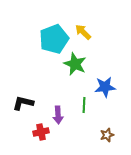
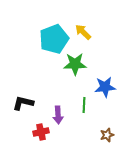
green star: rotated 25 degrees counterclockwise
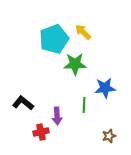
blue star: moved 1 px down
black L-shape: rotated 25 degrees clockwise
purple arrow: moved 1 px left, 1 px down
brown star: moved 2 px right, 1 px down
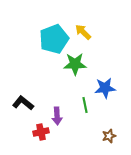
green line: moved 1 px right; rotated 14 degrees counterclockwise
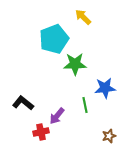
yellow arrow: moved 15 px up
purple arrow: rotated 42 degrees clockwise
